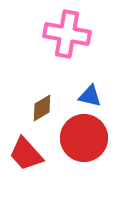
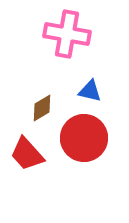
blue triangle: moved 5 px up
red trapezoid: moved 1 px right
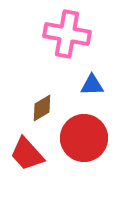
blue triangle: moved 2 px right, 6 px up; rotated 15 degrees counterclockwise
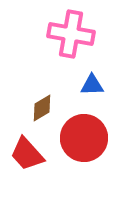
pink cross: moved 4 px right
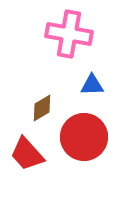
pink cross: moved 2 px left
red circle: moved 1 px up
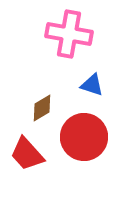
blue triangle: rotated 20 degrees clockwise
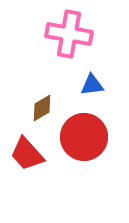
blue triangle: rotated 25 degrees counterclockwise
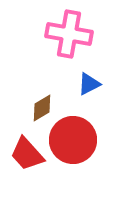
blue triangle: moved 3 px left, 1 px up; rotated 20 degrees counterclockwise
red circle: moved 11 px left, 3 px down
